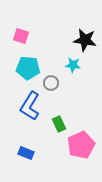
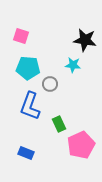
gray circle: moved 1 px left, 1 px down
blue L-shape: rotated 12 degrees counterclockwise
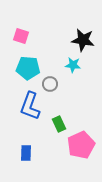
black star: moved 2 px left
blue rectangle: rotated 70 degrees clockwise
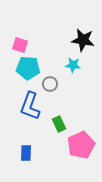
pink square: moved 1 px left, 9 px down
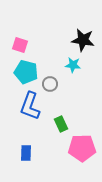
cyan pentagon: moved 2 px left, 4 px down; rotated 10 degrees clockwise
green rectangle: moved 2 px right
pink pentagon: moved 1 px right, 3 px down; rotated 24 degrees clockwise
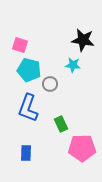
cyan pentagon: moved 3 px right, 2 px up
blue L-shape: moved 2 px left, 2 px down
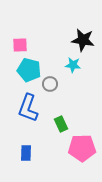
pink square: rotated 21 degrees counterclockwise
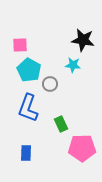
cyan pentagon: rotated 15 degrees clockwise
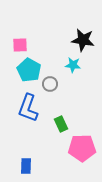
blue rectangle: moved 13 px down
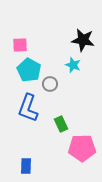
cyan star: rotated 14 degrees clockwise
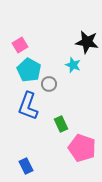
black star: moved 4 px right, 2 px down
pink square: rotated 28 degrees counterclockwise
gray circle: moved 1 px left
blue L-shape: moved 2 px up
pink pentagon: rotated 20 degrees clockwise
blue rectangle: rotated 28 degrees counterclockwise
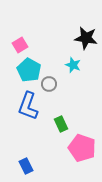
black star: moved 1 px left, 4 px up
